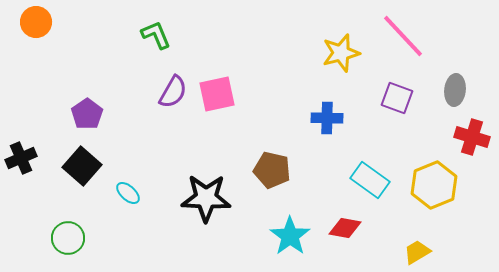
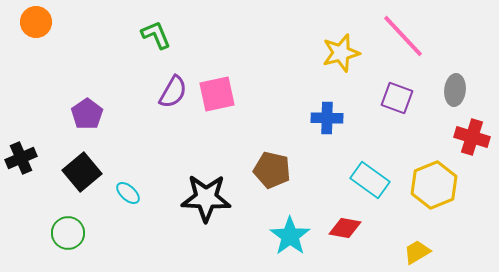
black square: moved 6 px down; rotated 9 degrees clockwise
green circle: moved 5 px up
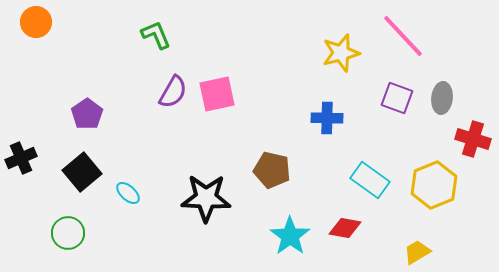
gray ellipse: moved 13 px left, 8 px down
red cross: moved 1 px right, 2 px down
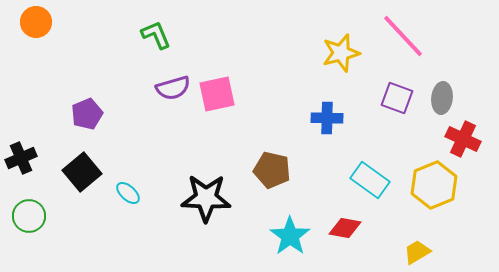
purple semicircle: moved 4 px up; rotated 44 degrees clockwise
purple pentagon: rotated 12 degrees clockwise
red cross: moved 10 px left; rotated 8 degrees clockwise
green circle: moved 39 px left, 17 px up
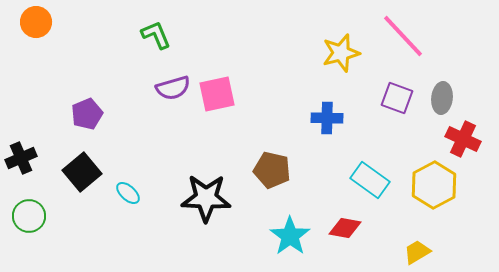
yellow hexagon: rotated 6 degrees counterclockwise
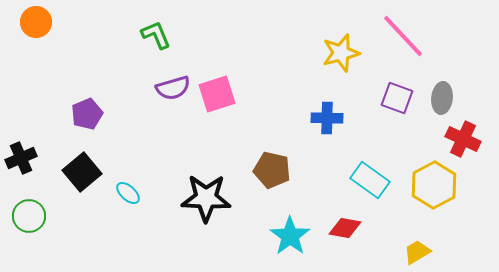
pink square: rotated 6 degrees counterclockwise
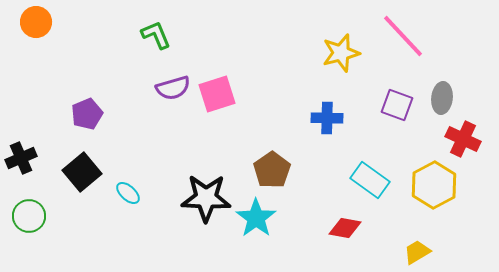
purple square: moved 7 px down
brown pentagon: rotated 24 degrees clockwise
cyan star: moved 34 px left, 18 px up
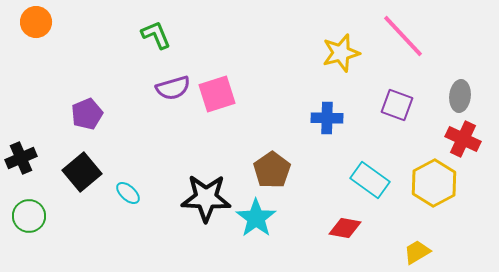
gray ellipse: moved 18 px right, 2 px up
yellow hexagon: moved 2 px up
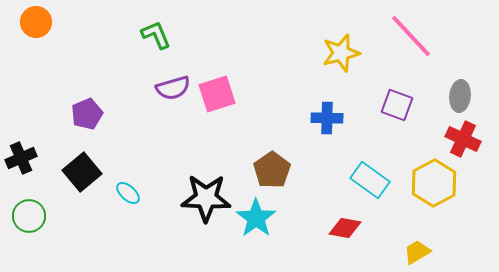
pink line: moved 8 px right
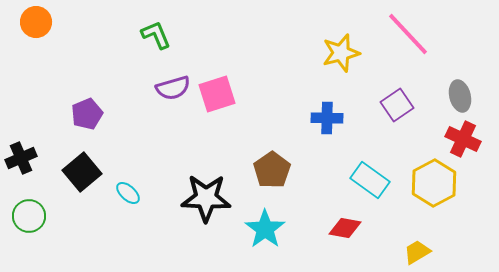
pink line: moved 3 px left, 2 px up
gray ellipse: rotated 20 degrees counterclockwise
purple square: rotated 36 degrees clockwise
cyan star: moved 9 px right, 11 px down
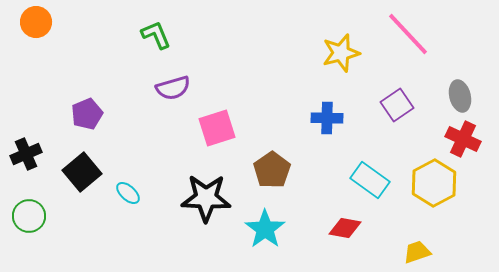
pink square: moved 34 px down
black cross: moved 5 px right, 4 px up
yellow trapezoid: rotated 12 degrees clockwise
